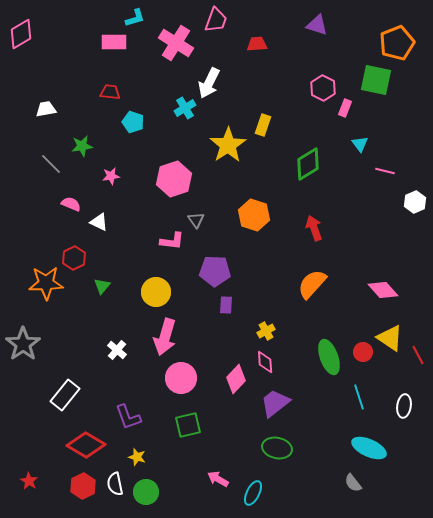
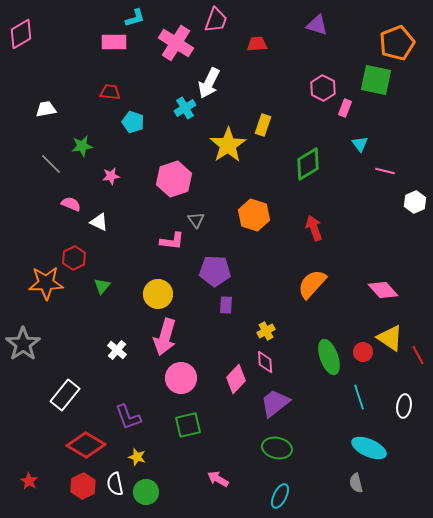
yellow circle at (156, 292): moved 2 px right, 2 px down
gray semicircle at (353, 483): moved 3 px right; rotated 24 degrees clockwise
cyan ellipse at (253, 493): moved 27 px right, 3 px down
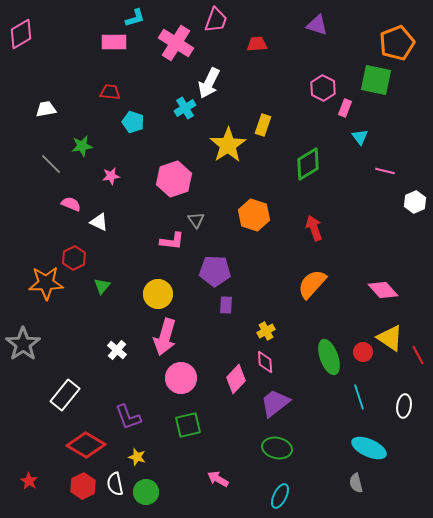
cyan triangle at (360, 144): moved 7 px up
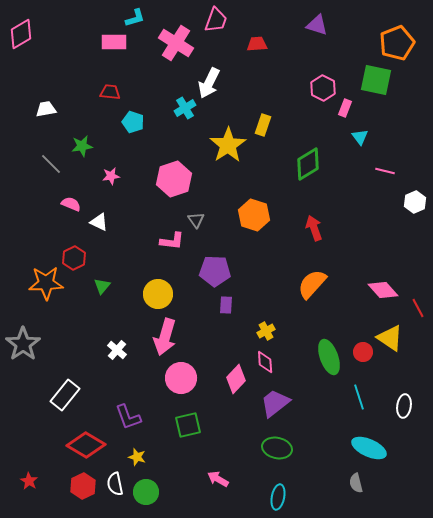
red line at (418, 355): moved 47 px up
cyan ellipse at (280, 496): moved 2 px left, 1 px down; rotated 15 degrees counterclockwise
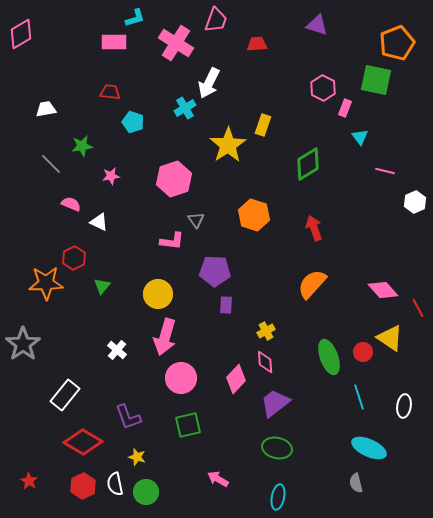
red diamond at (86, 445): moved 3 px left, 3 px up
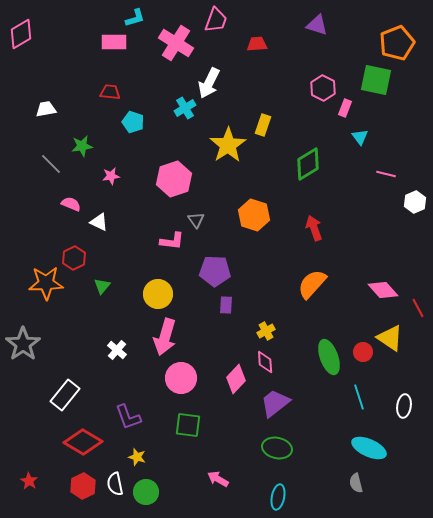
pink line at (385, 171): moved 1 px right, 3 px down
green square at (188, 425): rotated 20 degrees clockwise
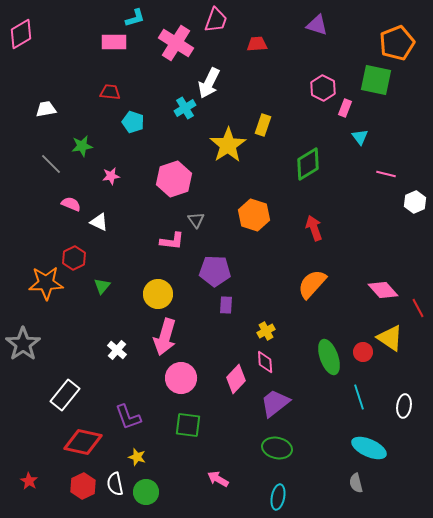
red diamond at (83, 442): rotated 18 degrees counterclockwise
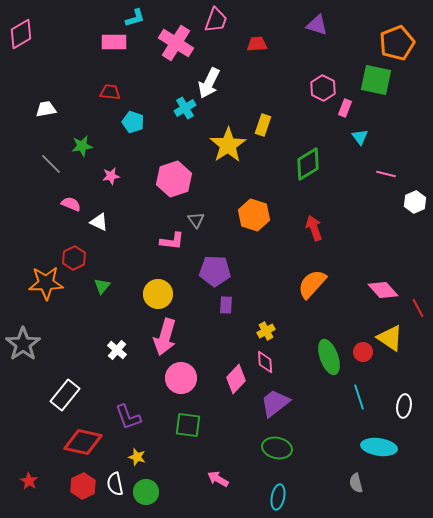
cyan ellipse at (369, 448): moved 10 px right, 1 px up; rotated 16 degrees counterclockwise
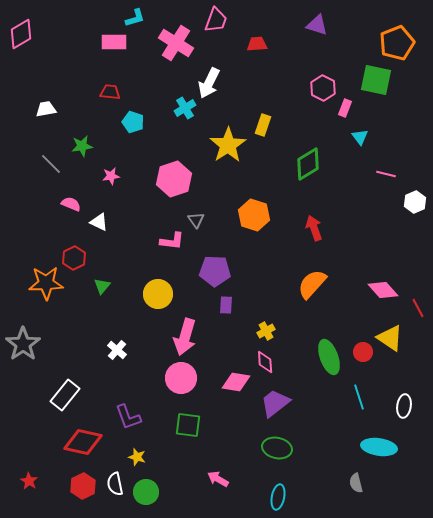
pink arrow at (165, 337): moved 20 px right
pink diamond at (236, 379): moved 3 px down; rotated 56 degrees clockwise
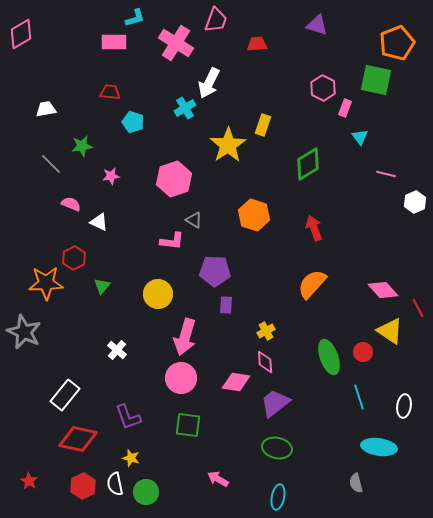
gray triangle at (196, 220): moved 2 px left; rotated 24 degrees counterclockwise
yellow triangle at (390, 338): moved 7 px up
gray star at (23, 344): moved 1 px right, 12 px up; rotated 12 degrees counterclockwise
red diamond at (83, 442): moved 5 px left, 3 px up
yellow star at (137, 457): moved 6 px left, 1 px down
